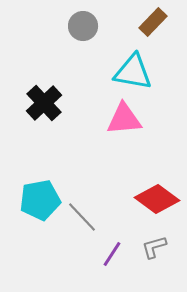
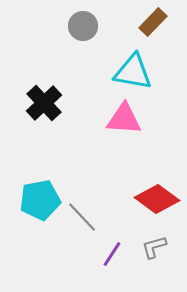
pink triangle: rotated 9 degrees clockwise
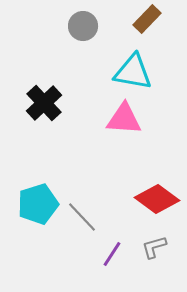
brown rectangle: moved 6 px left, 3 px up
cyan pentagon: moved 2 px left, 4 px down; rotated 6 degrees counterclockwise
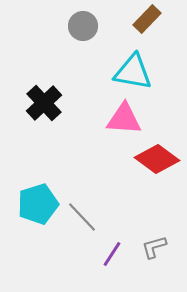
red diamond: moved 40 px up
